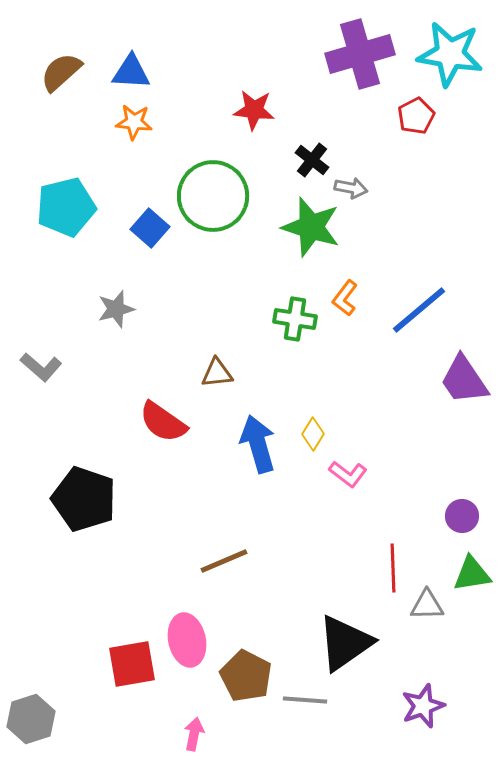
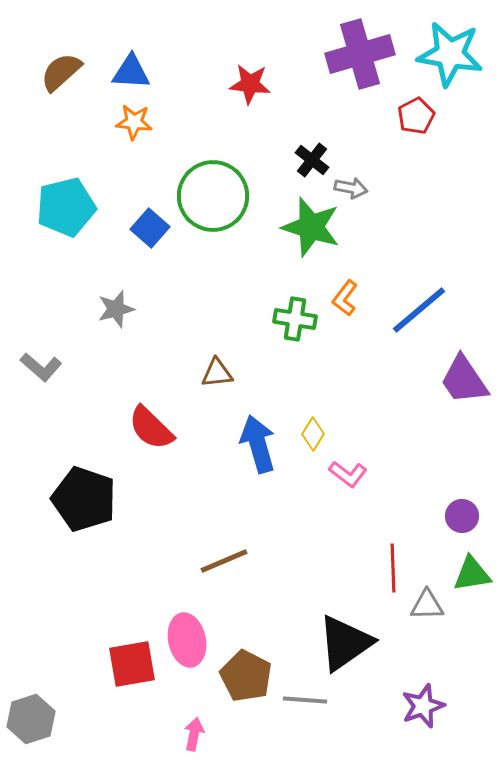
red star: moved 4 px left, 26 px up
red semicircle: moved 12 px left, 6 px down; rotated 9 degrees clockwise
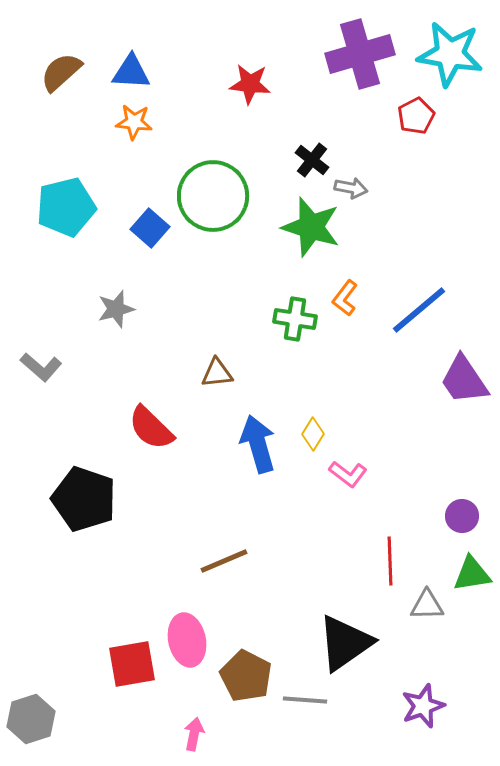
red line: moved 3 px left, 7 px up
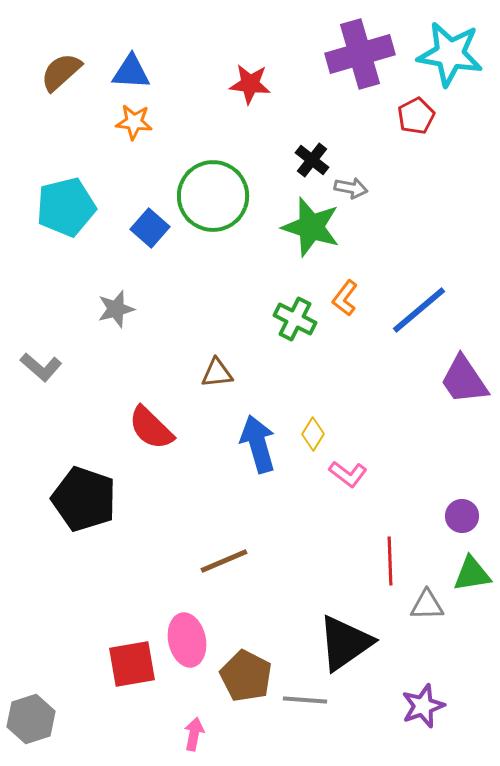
green cross: rotated 18 degrees clockwise
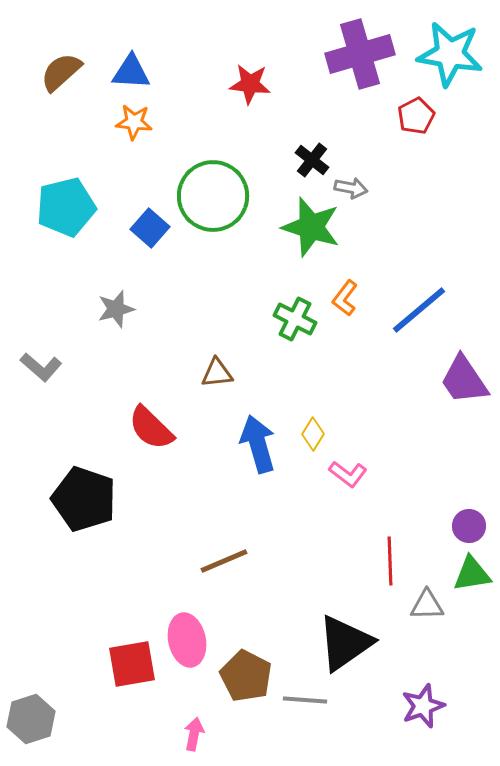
purple circle: moved 7 px right, 10 px down
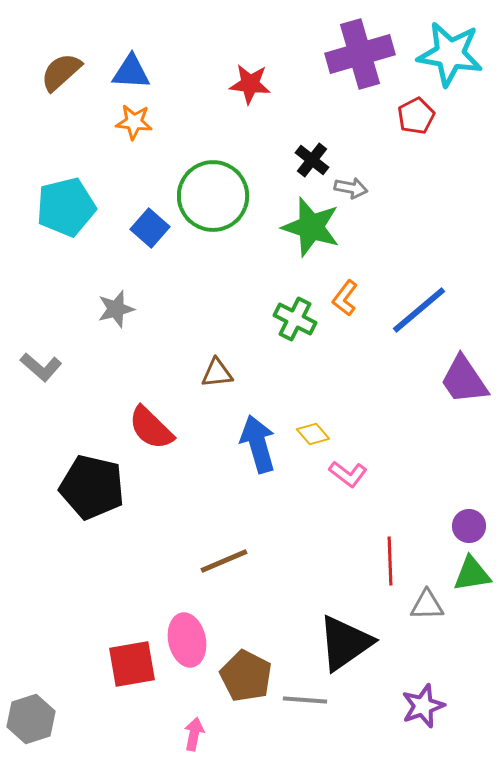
yellow diamond: rotated 72 degrees counterclockwise
black pentagon: moved 8 px right, 12 px up; rotated 6 degrees counterclockwise
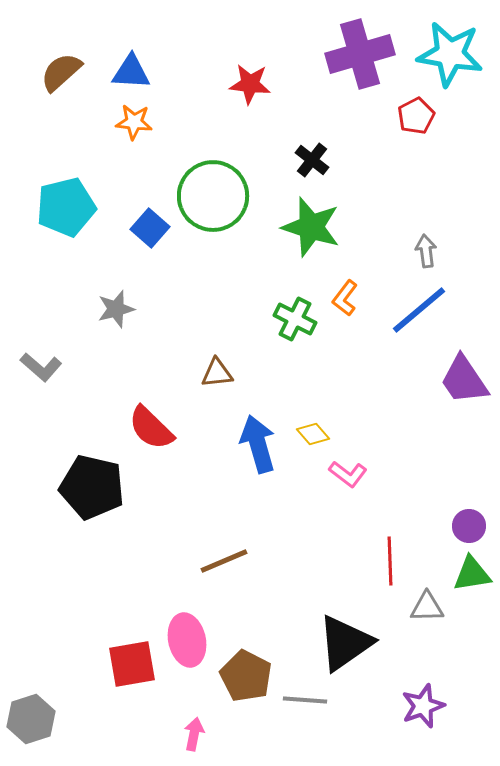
gray arrow: moved 75 px right, 63 px down; rotated 108 degrees counterclockwise
gray triangle: moved 2 px down
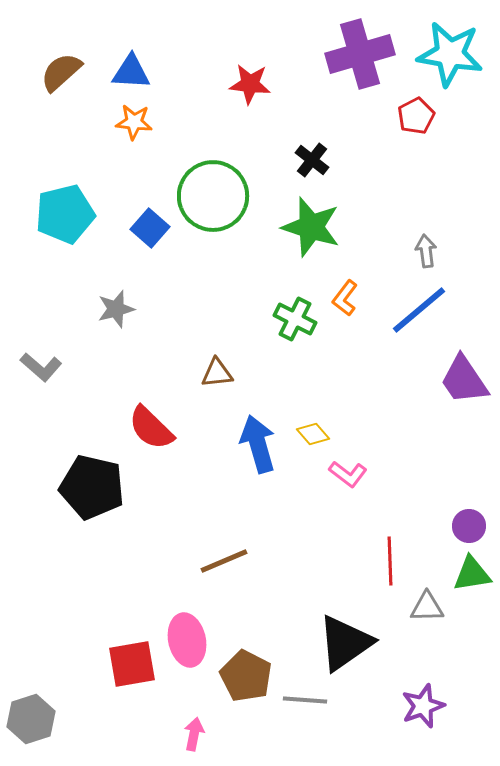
cyan pentagon: moved 1 px left, 7 px down
